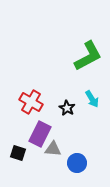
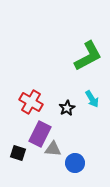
black star: rotated 14 degrees clockwise
blue circle: moved 2 px left
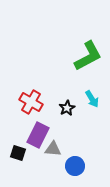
purple rectangle: moved 2 px left, 1 px down
blue circle: moved 3 px down
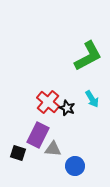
red cross: moved 17 px right; rotated 10 degrees clockwise
black star: rotated 21 degrees counterclockwise
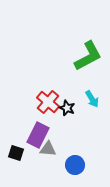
gray triangle: moved 5 px left
black square: moved 2 px left
blue circle: moved 1 px up
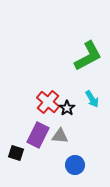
black star: rotated 14 degrees clockwise
gray triangle: moved 12 px right, 13 px up
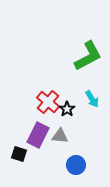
black star: moved 1 px down
black square: moved 3 px right, 1 px down
blue circle: moved 1 px right
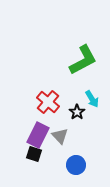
green L-shape: moved 5 px left, 4 px down
black star: moved 10 px right, 3 px down
gray triangle: rotated 42 degrees clockwise
black square: moved 15 px right
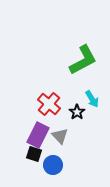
red cross: moved 1 px right, 2 px down
blue circle: moved 23 px left
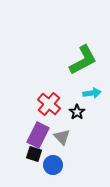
cyan arrow: moved 6 px up; rotated 66 degrees counterclockwise
gray triangle: moved 2 px right, 1 px down
